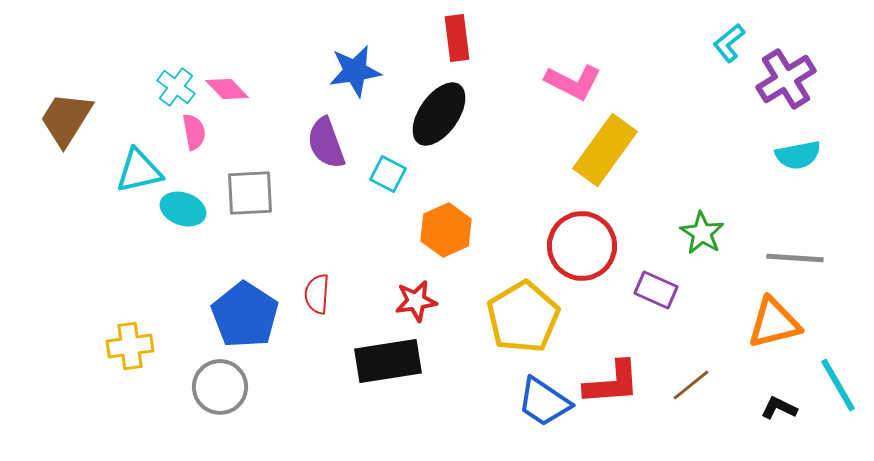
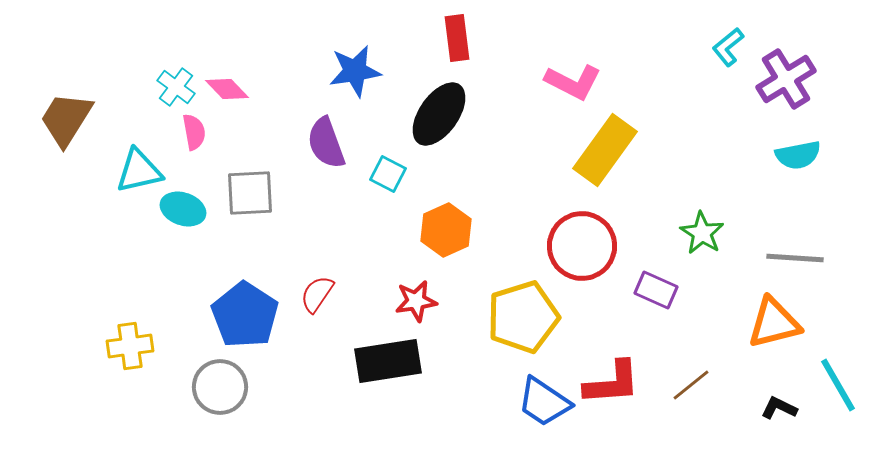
cyan L-shape: moved 1 px left, 4 px down
red semicircle: rotated 30 degrees clockwise
yellow pentagon: rotated 14 degrees clockwise
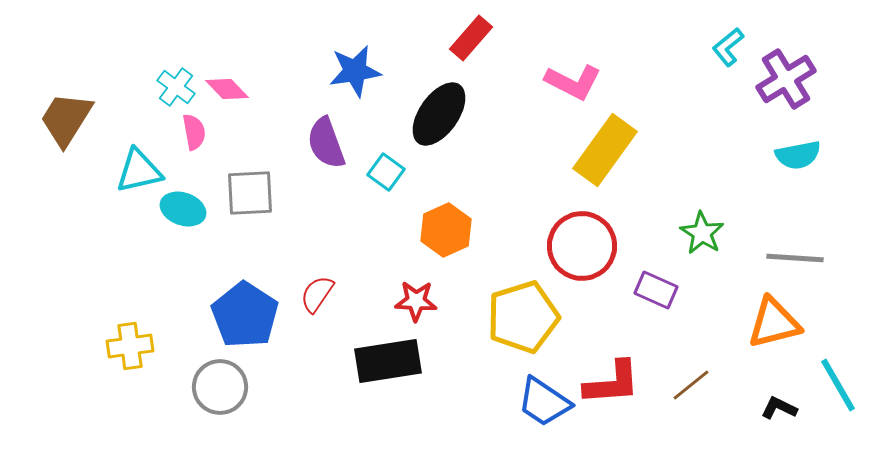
red rectangle: moved 14 px right; rotated 48 degrees clockwise
cyan square: moved 2 px left, 2 px up; rotated 9 degrees clockwise
red star: rotated 12 degrees clockwise
